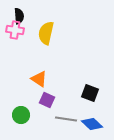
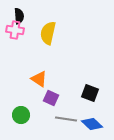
yellow semicircle: moved 2 px right
purple square: moved 4 px right, 2 px up
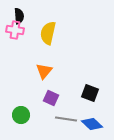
orange triangle: moved 5 px right, 8 px up; rotated 36 degrees clockwise
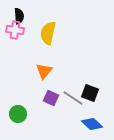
green circle: moved 3 px left, 1 px up
gray line: moved 7 px right, 21 px up; rotated 25 degrees clockwise
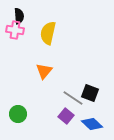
purple square: moved 15 px right, 18 px down; rotated 14 degrees clockwise
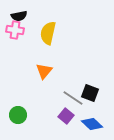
black semicircle: rotated 84 degrees clockwise
green circle: moved 1 px down
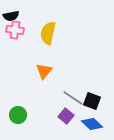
black semicircle: moved 8 px left
black square: moved 2 px right, 8 px down
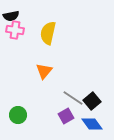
black square: rotated 30 degrees clockwise
purple square: rotated 21 degrees clockwise
blue diamond: rotated 10 degrees clockwise
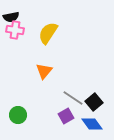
black semicircle: moved 1 px down
yellow semicircle: rotated 20 degrees clockwise
black square: moved 2 px right, 1 px down
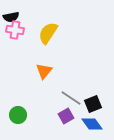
gray line: moved 2 px left
black square: moved 1 px left, 2 px down; rotated 18 degrees clockwise
